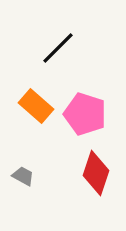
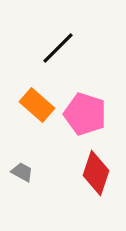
orange rectangle: moved 1 px right, 1 px up
gray trapezoid: moved 1 px left, 4 px up
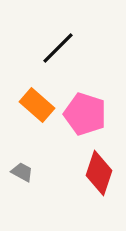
red diamond: moved 3 px right
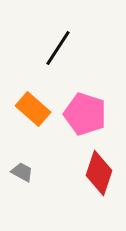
black line: rotated 12 degrees counterclockwise
orange rectangle: moved 4 px left, 4 px down
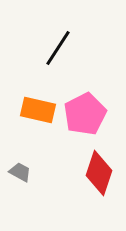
orange rectangle: moved 5 px right, 1 px down; rotated 28 degrees counterclockwise
pink pentagon: rotated 27 degrees clockwise
gray trapezoid: moved 2 px left
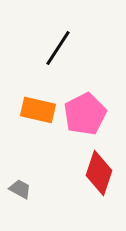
gray trapezoid: moved 17 px down
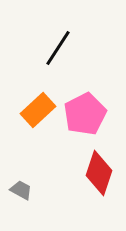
orange rectangle: rotated 56 degrees counterclockwise
gray trapezoid: moved 1 px right, 1 px down
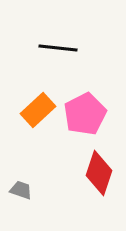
black line: rotated 63 degrees clockwise
gray trapezoid: rotated 10 degrees counterclockwise
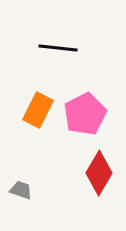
orange rectangle: rotated 20 degrees counterclockwise
red diamond: rotated 12 degrees clockwise
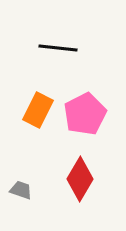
red diamond: moved 19 px left, 6 px down
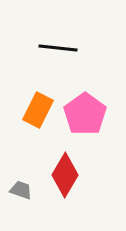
pink pentagon: rotated 9 degrees counterclockwise
red diamond: moved 15 px left, 4 px up
